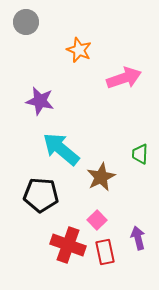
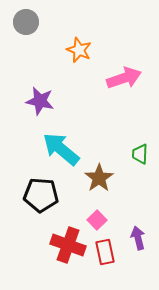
brown star: moved 2 px left, 1 px down; rotated 8 degrees counterclockwise
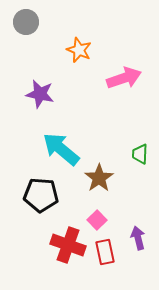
purple star: moved 7 px up
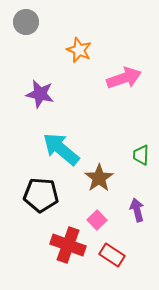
green trapezoid: moved 1 px right, 1 px down
purple arrow: moved 1 px left, 28 px up
red rectangle: moved 7 px right, 3 px down; rotated 45 degrees counterclockwise
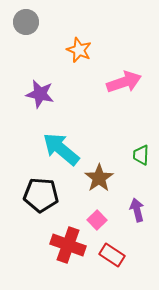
pink arrow: moved 4 px down
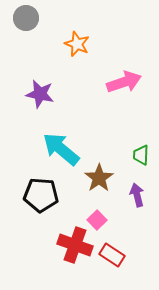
gray circle: moved 4 px up
orange star: moved 2 px left, 6 px up
purple arrow: moved 15 px up
red cross: moved 7 px right
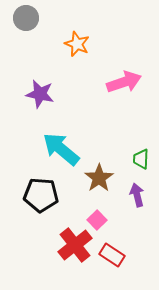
green trapezoid: moved 4 px down
red cross: rotated 32 degrees clockwise
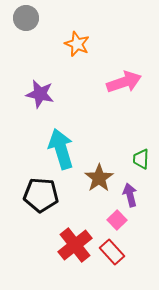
cyan arrow: rotated 33 degrees clockwise
purple arrow: moved 7 px left
pink square: moved 20 px right
red rectangle: moved 3 px up; rotated 15 degrees clockwise
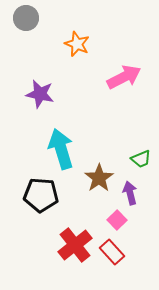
pink arrow: moved 5 px up; rotated 8 degrees counterclockwise
green trapezoid: rotated 115 degrees counterclockwise
purple arrow: moved 2 px up
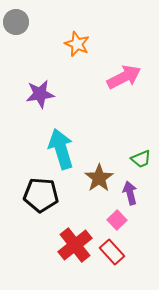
gray circle: moved 10 px left, 4 px down
purple star: rotated 20 degrees counterclockwise
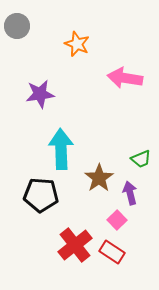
gray circle: moved 1 px right, 4 px down
pink arrow: moved 1 px right, 1 px down; rotated 144 degrees counterclockwise
cyan arrow: rotated 15 degrees clockwise
red rectangle: rotated 15 degrees counterclockwise
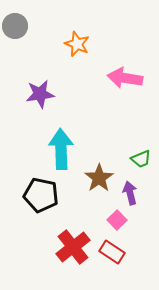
gray circle: moved 2 px left
black pentagon: rotated 8 degrees clockwise
red cross: moved 2 px left, 2 px down
